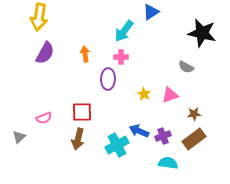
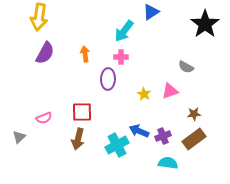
black star: moved 3 px right, 9 px up; rotated 24 degrees clockwise
pink triangle: moved 4 px up
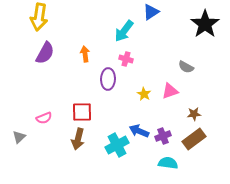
pink cross: moved 5 px right, 2 px down; rotated 16 degrees clockwise
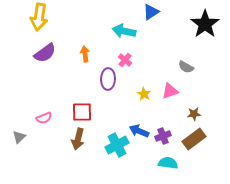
cyan arrow: rotated 65 degrees clockwise
purple semicircle: rotated 25 degrees clockwise
pink cross: moved 1 px left, 1 px down; rotated 24 degrees clockwise
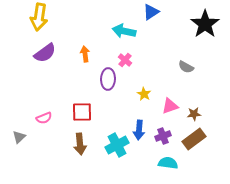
pink triangle: moved 15 px down
blue arrow: moved 1 px up; rotated 108 degrees counterclockwise
brown arrow: moved 2 px right, 5 px down; rotated 20 degrees counterclockwise
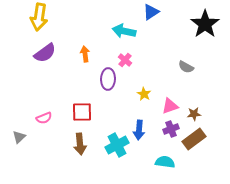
purple cross: moved 8 px right, 7 px up
cyan semicircle: moved 3 px left, 1 px up
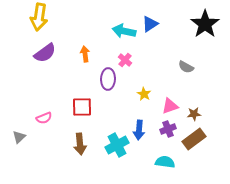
blue triangle: moved 1 px left, 12 px down
red square: moved 5 px up
purple cross: moved 3 px left
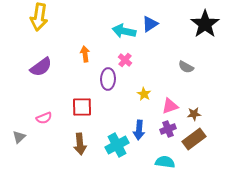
purple semicircle: moved 4 px left, 14 px down
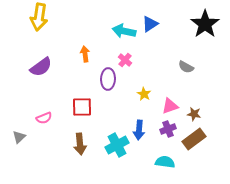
brown star: rotated 16 degrees clockwise
